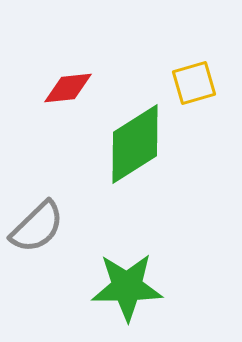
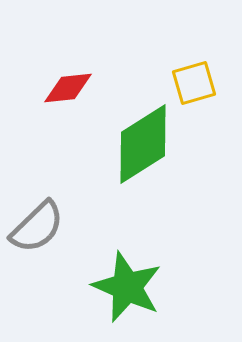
green diamond: moved 8 px right
green star: rotated 24 degrees clockwise
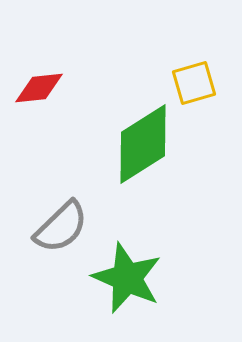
red diamond: moved 29 px left
gray semicircle: moved 24 px right
green star: moved 9 px up
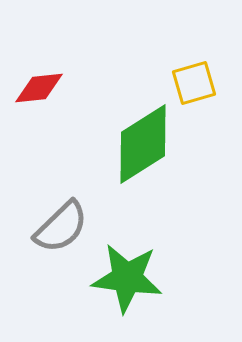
green star: rotated 16 degrees counterclockwise
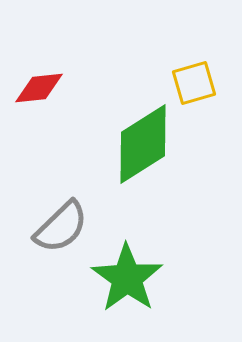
green star: rotated 28 degrees clockwise
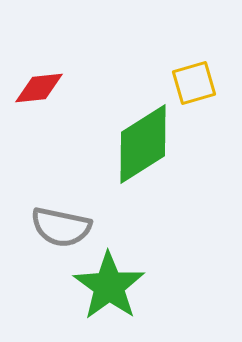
gray semicircle: rotated 56 degrees clockwise
green star: moved 18 px left, 8 px down
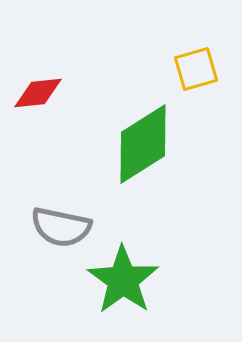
yellow square: moved 2 px right, 14 px up
red diamond: moved 1 px left, 5 px down
green star: moved 14 px right, 6 px up
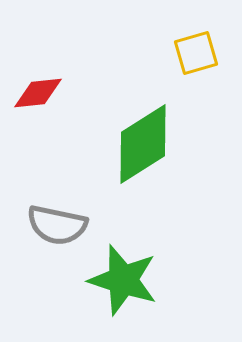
yellow square: moved 16 px up
gray semicircle: moved 4 px left, 2 px up
green star: rotated 18 degrees counterclockwise
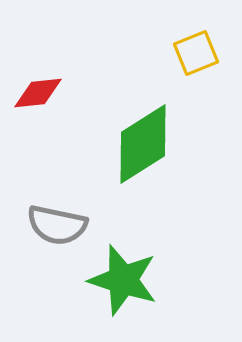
yellow square: rotated 6 degrees counterclockwise
